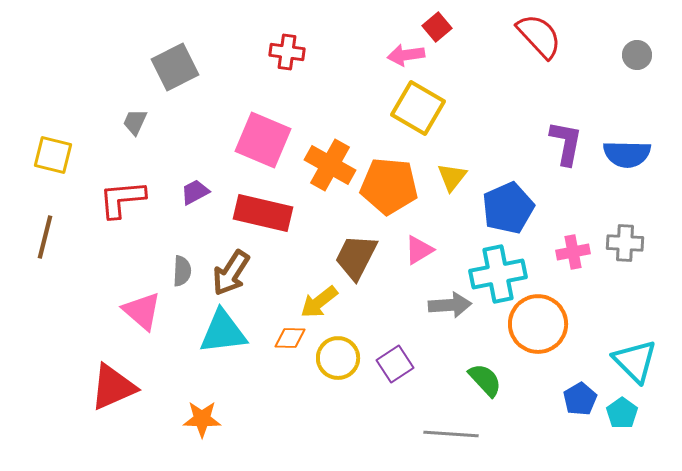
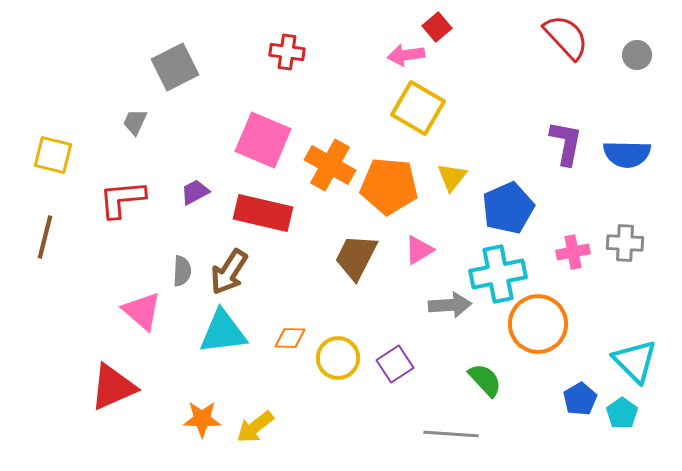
red semicircle at (539, 36): moved 27 px right, 1 px down
brown arrow at (231, 273): moved 2 px left, 1 px up
yellow arrow at (319, 302): moved 64 px left, 125 px down
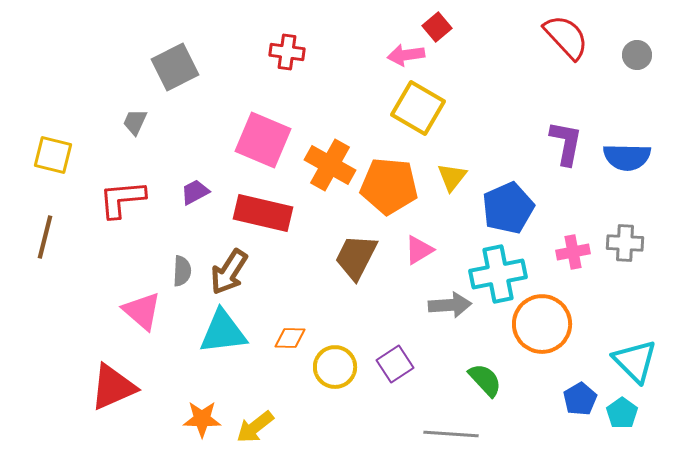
blue semicircle at (627, 154): moved 3 px down
orange circle at (538, 324): moved 4 px right
yellow circle at (338, 358): moved 3 px left, 9 px down
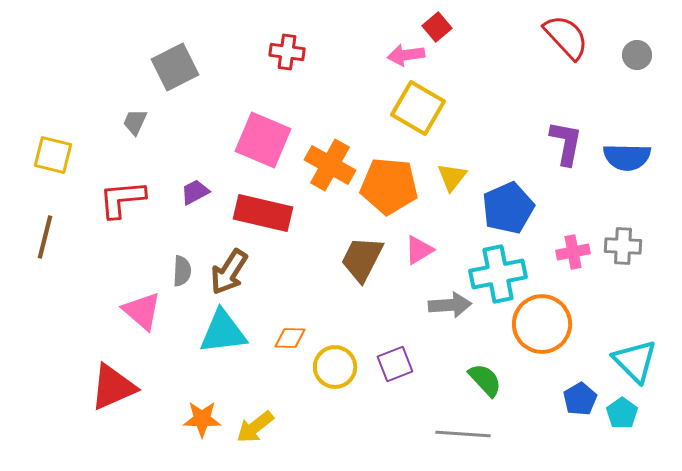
gray cross at (625, 243): moved 2 px left, 3 px down
brown trapezoid at (356, 257): moved 6 px right, 2 px down
purple square at (395, 364): rotated 12 degrees clockwise
gray line at (451, 434): moved 12 px right
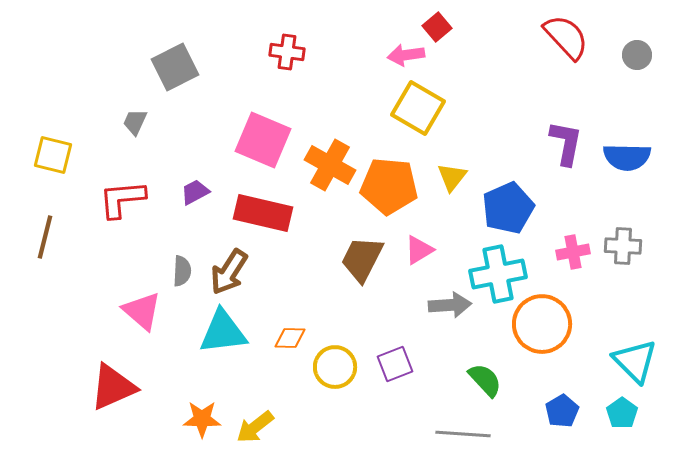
blue pentagon at (580, 399): moved 18 px left, 12 px down
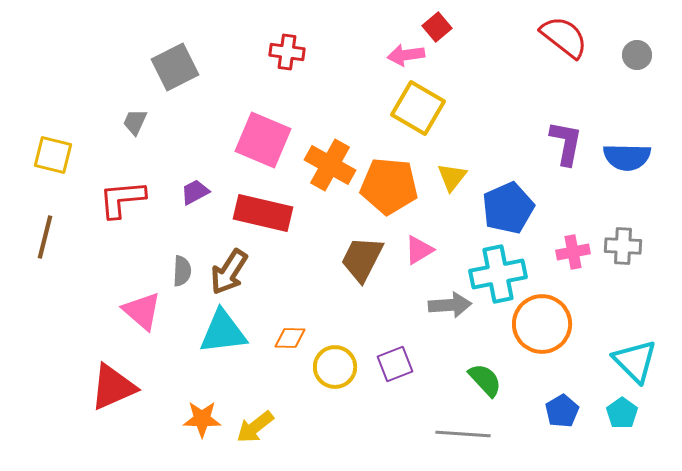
red semicircle at (566, 37): moved 2 px left; rotated 9 degrees counterclockwise
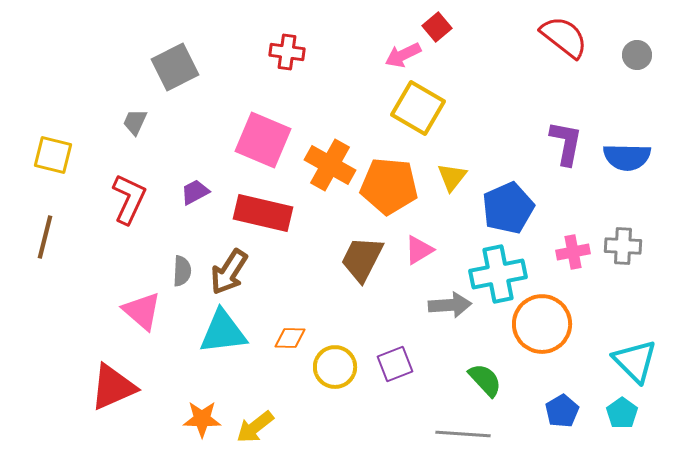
pink arrow at (406, 55): moved 3 px left; rotated 18 degrees counterclockwise
red L-shape at (122, 199): moved 7 px right; rotated 120 degrees clockwise
